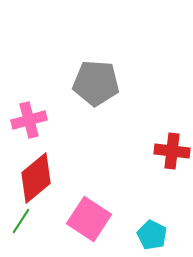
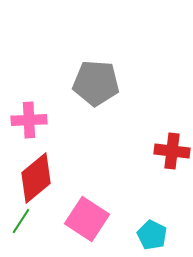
pink cross: rotated 12 degrees clockwise
pink square: moved 2 px left
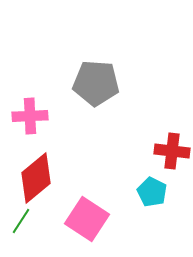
pink cross: moved 1 px right, 4 px up
cyan pentagon: moved 43 px up
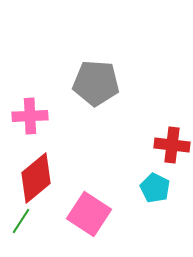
red cross: moved 6 px up
cyan pentagon: moved 3 px right, 4 px up
pink square: moved 2 px right, 5 px up
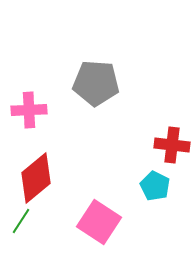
pink cross: moved 1 px left, 6 px up
cyan pentagon: moved 2 px up
pink square: moved 10 px right, 8 px down
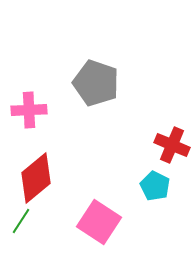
gray pentagon: rotated 15 degrees clockwise
red cross: rotated 16 degrees clockwise
